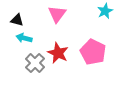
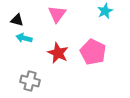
gray cross: moved 5 px left, 18 px down; rotated 30 degrees counterclockwise
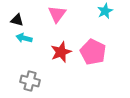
red star: moved 3 px right, 1 px up; rotated 25 degrees clockwise
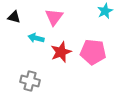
pink triangle: moved 3 px left, 3 px down
black triangle: moved 3 px left, 3 px up
cyan arrow: moved 12 px right
pink pentagon: rotated 20 degrees counterclockwise
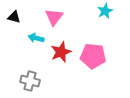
pink pentagon: moved 4 px down
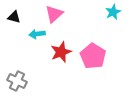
cyan star: moved 8 px right, 1 px down
pink triangle: moved 3 px up; rotated 12 degrees clockwise
cyan arrow: moved 1 px right, 4 px up; rotated 21 degrees counterclockwise
pink pentagon: rotated 25 degrees clockwise
gray cross: moved 13 px left; rotated 12 degrees clockwise
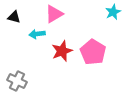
pink triangle: rotated 12 degrees clockwise
red star: moved 1 px right, 1 px up
pink pentagon: moved 4 px up
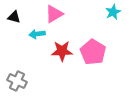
red star: rotated 20 degrees clockwise
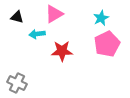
cyan star: moved 12 px left, 6 px down
black triangle: moved 3 px right
pink pentagon: moved 14 px right, 8 px up; rotated 15 degrees clockwise
gray cross: moved 2 px down
